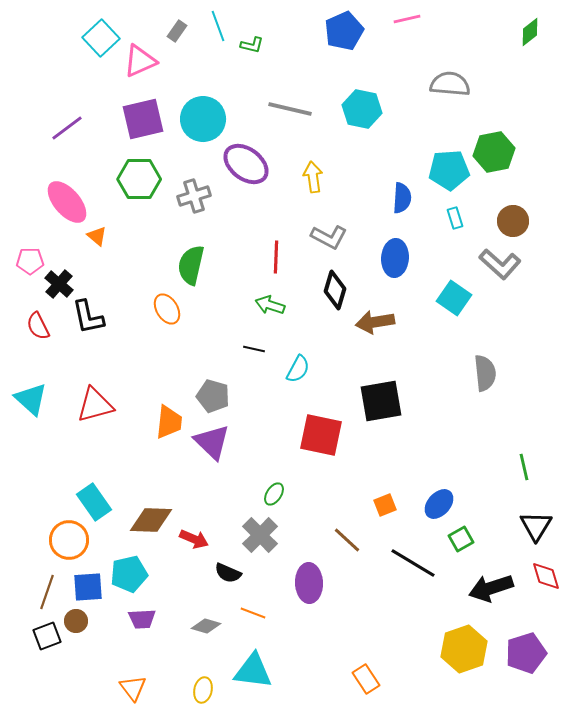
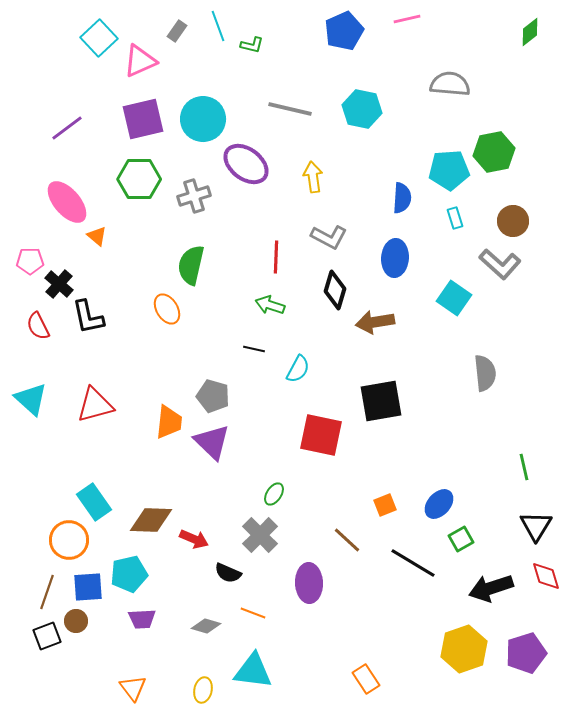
cyan square at (101, 38): moved 2 px left
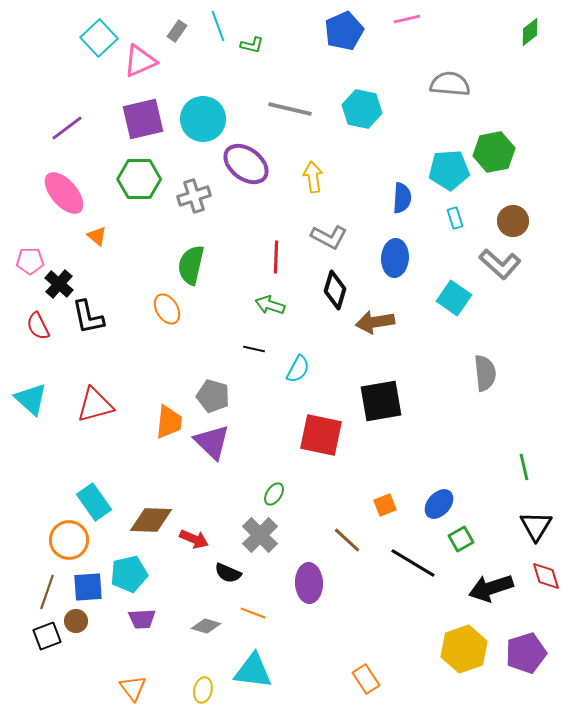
pink ellipse at (67, 202): moved 3 px left, 9 px up
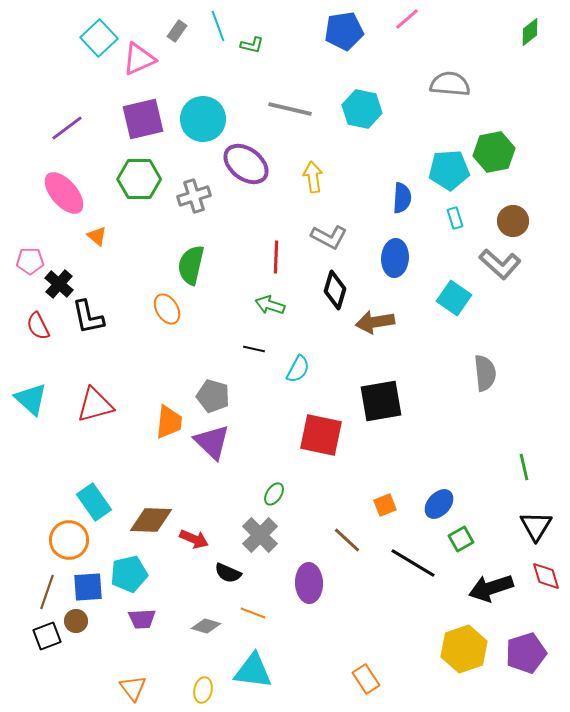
pink line at (407, 19): rotated 28 degrees counterclockwise
blue pentagon at (344, 31): rotated 15 degrees clockwise
pink triangle at (140, 61): moved 1 px left, 2 px up
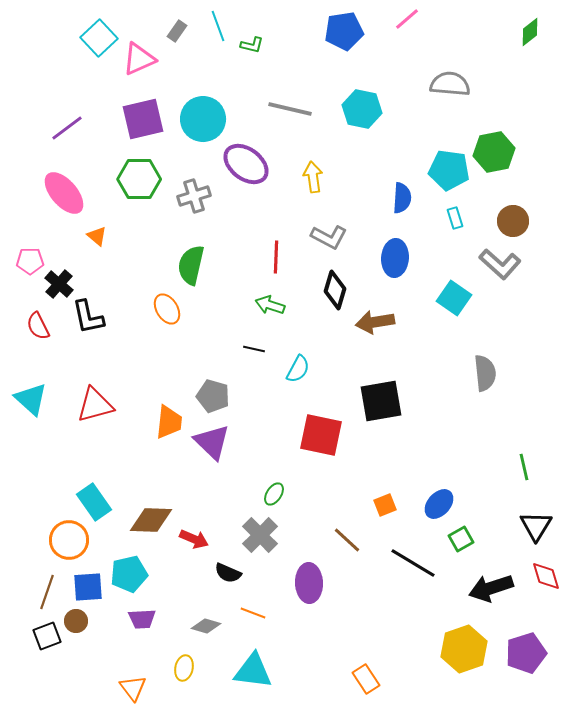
cyan pentagon at (449, 170): rotated 12 degrees clockwise
yellow ellipse at (203, 690): moved 19 px left, 22 px up
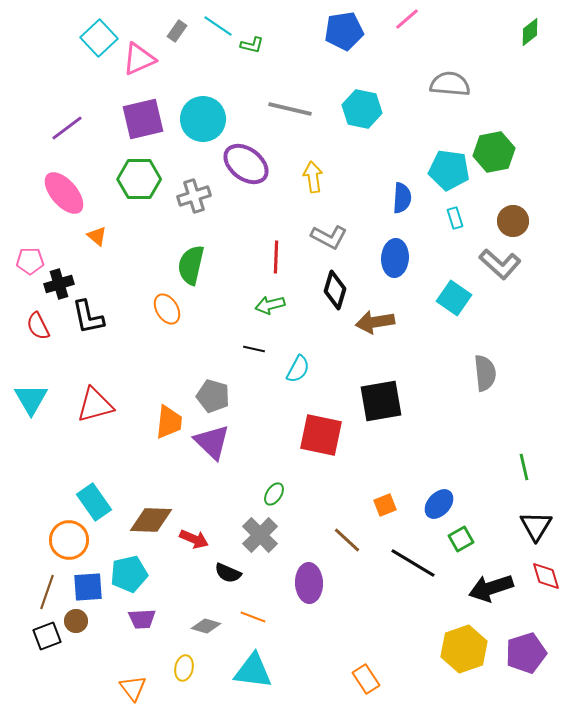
cyan line at (218, 26): rotated 36 degrees counterclockwise
black cross at (59, 284): rotated 32 degrees clockwise
green arrow at (270, 305): rotated 32 degrees counterclockwise
cyan triangle at (31, 399): rotated 18 degrees clockwise
orange line at (253, 613): moved 4 px down
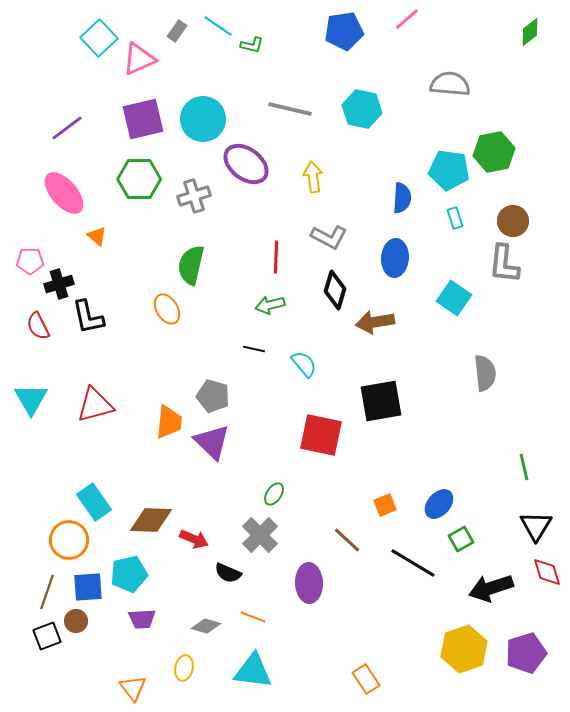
gray L-shape at (500, 264): moved 4 px right; rotated 54 degrees clockwise
cyan semicircle at (298, 369): moved 6 px right, 5 px up; rotated 68 degrees counterclockwise
red diamond at (546, 576): moved 1 px right, 4 px up
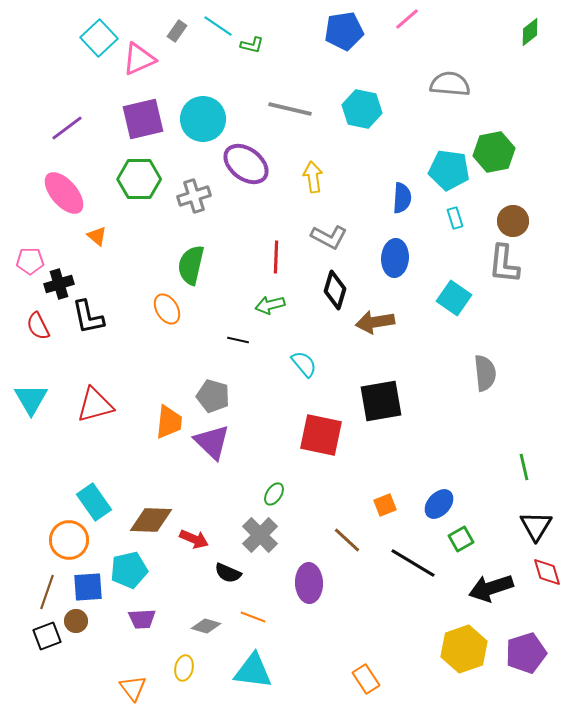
black line at (254, 349): moved 16 px left, 9 px up
cyan pentagon at (129, 574): moved 4 px up
